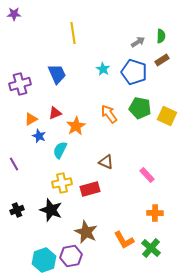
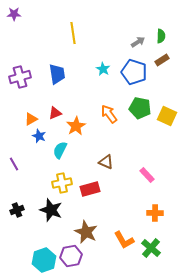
blue trapezoid: rotated 15 degrees clockwise
purple cross: moved 7 px up
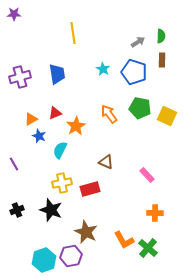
brown rectangle: rotated 56 degrees counterclockwise
green cross: moved 3 px left
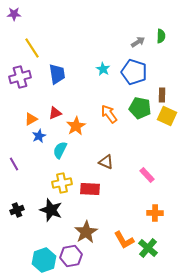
yellow line: moved 41 px left, 15 px down; rotated 25 degrees counterclockwise
brown rectangle: moved 35 px down
blue star: rotated 24 degrees clockwise
red rectangle: rotated 18 degrees clockwise
brown star: rotated 15 degrees clockwise
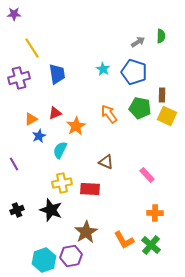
purple cross: moved 1 px left, 1 px down
green cross: moved 3 px right, 3 px up
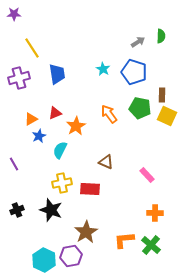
orange L-shape: rotated 115 degrees clockwise
cyan hexagon: rotated 15 degrees counterclockwise
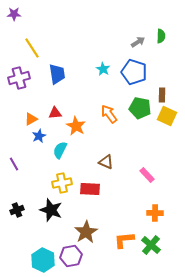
red triangle: rotated 16 degrees clockwise
orange star: rotated 12 degrees counterclockwise
cyan hexagon: moved 1 px left
